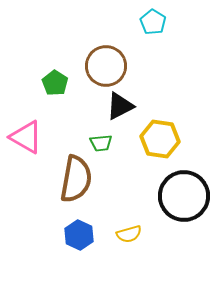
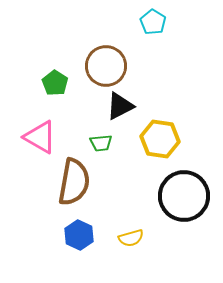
pink triangle: moved 14 px right
brown semicircle: moved 2 px left, 3 px down
yellow semicircle: moved 2 px right, 4 px down
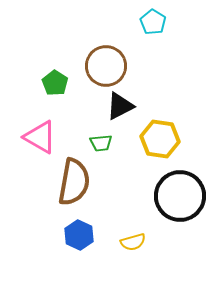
black circle: moved 4 px left
yellow semicircle: moved 2 px right, 4 px down
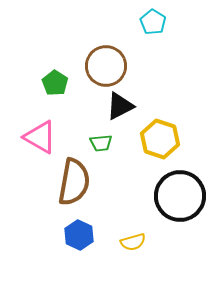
yellow hexagon: rotated 9 degrees clockwise
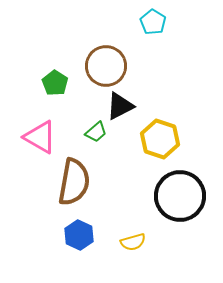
green trapezoid: moved 5 px left, 11 px up; rotated 35 degrees counterclockwise
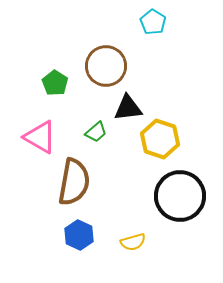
black triangle: moved 8 px right, 2 px down; rotated 20 degrees clockwise
